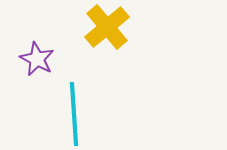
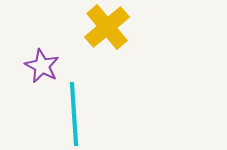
purple star: moved 5 px right, 7 px down
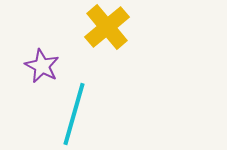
cyan line: rotated 20 degrees clockwise
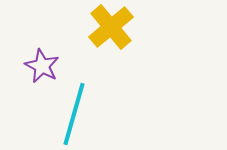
yellow cross: moved 4 px right
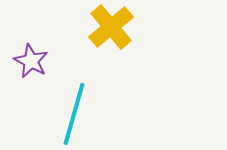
purple star: moved 11 px left, 5 px up
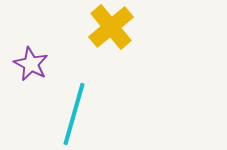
purple star: moved 3 px down
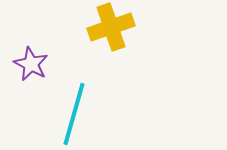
yellow cross: rotated 21 degrees clockwise
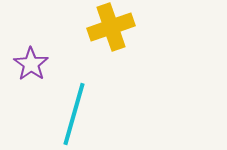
purple star: rotated 8 degrees clockwise
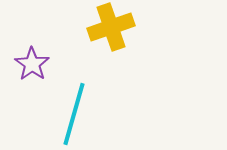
purple star: moved 1 px right
